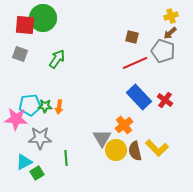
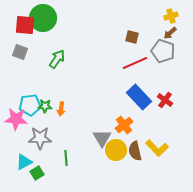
gray square: moved 2 px up
orange arrow: moved 2 px right, 2 px down
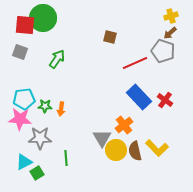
brown square: moved 22 px left
cyan pentagon: moved 6 px left, 6 px up
pink star: moved 4 px right
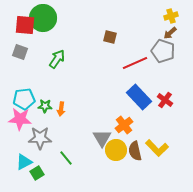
green line: rotated 35 degrees counterclockwise
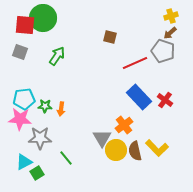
green arrow: moved 3 px up
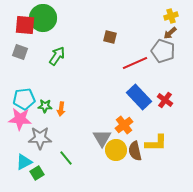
yellow L-shape: moved 1 px left, 5 px up; rotated 45 degrees counterclockwise
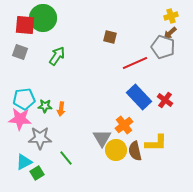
gray pentagon: moved 4 px up
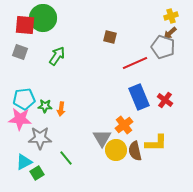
blue rectangle: rotated 20 degrees clockwise
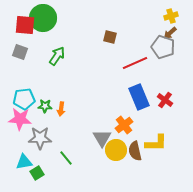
cyan triangle: rotated 18 degrees clockwise
